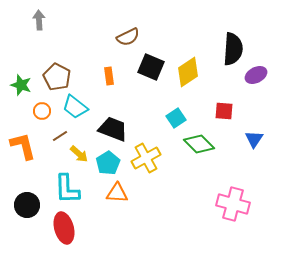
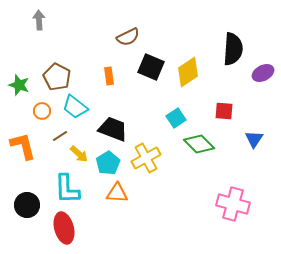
purple ellipse: moved 7 px right, 2 px up
green star: moved 2 px left
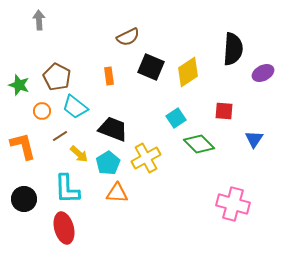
black circle: moved 3 px left, 6 px up
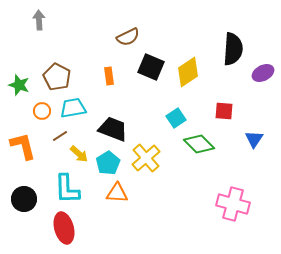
cyan trapezoid: moved 2 px left, 1 px down; rotated 132 degrees clockwise
yellow cross: rotated 12 degrees counterclockwise
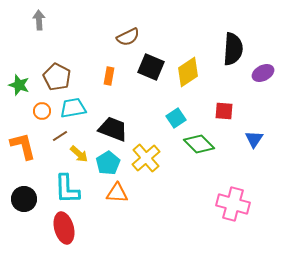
orange rectangle: rotated 18 degrees clockwise
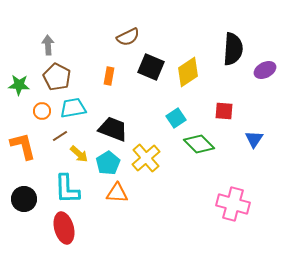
gray arrow: moved 9 px right, 25 px down
purple ellipse: moved 2 px right, 3 px up
green star: rotated 15 degrees counterclockwise
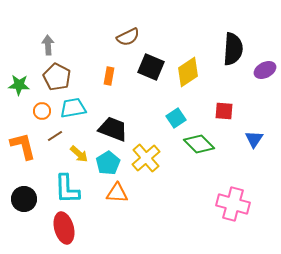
brown line: moved 5 px left
